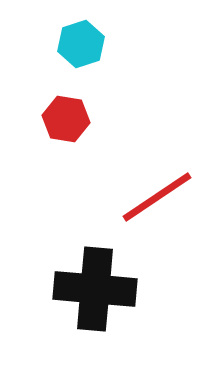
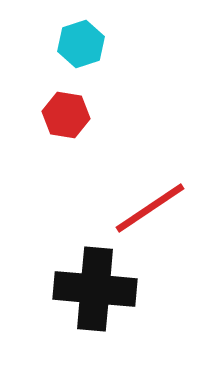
red hexagon: moved 4 px up
red line: moved 7 px left, 11 px down
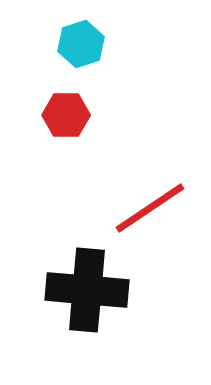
red hexagon: rotated 9 degrees counterclockwise
black cross: moved 8 px left, 1 px down
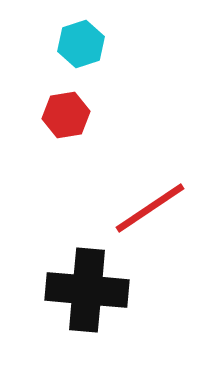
red hexagon: rotated 9 degrees counterclockwise
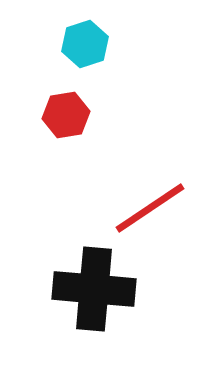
cyan hexagon: moved 4 px right
black cross: moved 7 px right, 1 px up
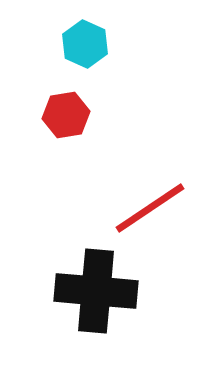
cyan hexagon: rotated 18 degrees counterclockwise
black cross: moved 2 px right, 2 px down
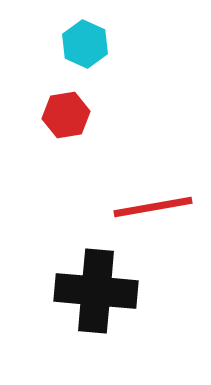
red line: moved 3 px right, 1 px up; rotated 24 degrees clockwise
